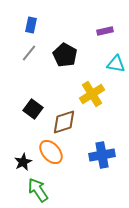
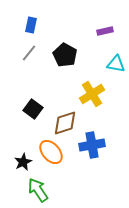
brown diamond: moved 1 px right, 1 px down
blue cross: moved 10 px left, 10 px up
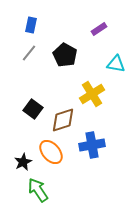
purple rectangle: moved 6 px left, 2 px up; rotated 21 degrees counterclockwise
brown diamond: moved 2 px left, 3 px up
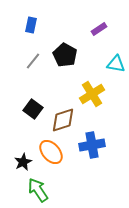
gray line: moved 4 px right, 8 px down
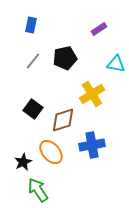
black pentagon: moved 3 px down; rotated 30 degrees clockwise
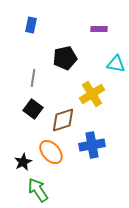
purple rectangle: rotated 35 degrees clockwise
gray line: moved 17 px down; rotated 30 degrees counterclockwise
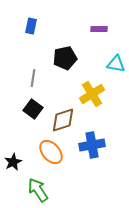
blue rectangle: moved 1 px down
black star: moved 10 px left
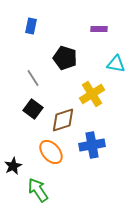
black pentagon: rotated 30 degrees clockwise
gray line: rotated 42 degrees counterclockwise
black star: moved 4 px down
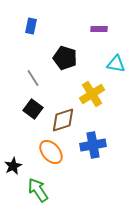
blue cross: moved 1 px right
